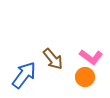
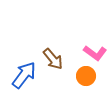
pink L-shape: moved 4 px right, 4 px up
orange circle: moved 1 px right, 1 px up
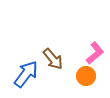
pink L-shape: rotated 75 degrees counterclockwise
blue arrow: moved 2 px right, 1 px up
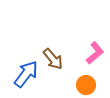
orange circle: moved 9 px down
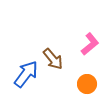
pink L-shape: moved 5 px left, 9 px up
orange circle: moved 1 px right, 1 px up
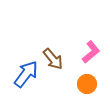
pink L-shape: moved 1 px right, 8 px down
